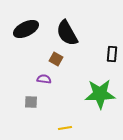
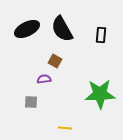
black ellipse: moved 1 px right
black semicircle: moved 5 px left, 4 px up
black rectangle: moved 11 px left, 19 px up
brown square: moved 1 px left, 2 px down
purple semicircle: rotated 16 degrees counterclockwise
yellow line: rotated 16 degrees clockwise
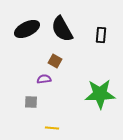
yellow line: moved 13 px left
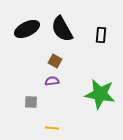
purple semicircle: moved 8 px right, 2 px down
green star: rotated 12 degrees clockwise
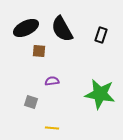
black ellipse: moved 1 px left, 1 px up
black rectangle: rotated 14 degrees clockwise
brown square: moved 16 px left, 10 px up; rotated 24 degrees counterclockwise
gray square: rotated 16 degrees clockwise
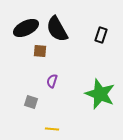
black semicircle: moved 5 px left
brown square: moved 1 px right
purple semicircle: rotated 64 degrees counterclockwise
green star: rotated 12 degrees clockwise
yellow line: moved 1 px down
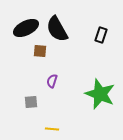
gray square: rotated 24 degrees counterclockwise
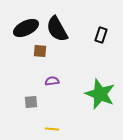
purple semicircle: rotated 64 degrees clockwise
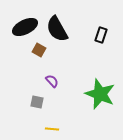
black ellipse: moved 1 px left, 1 px up
brown square: moved 1 px left, 1 px up; rotated 24 degrees clockwise
purple semicircle: rotated 56 degrees clockwise
gray square: moved 6 px right; rotated 16 degrees clockwise
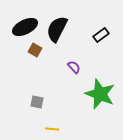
black semicircle: rotated 56 degrees clockwise
black rectangle: rotated 35 degrees clockwise
brown square: moved 4 px left
purple semicircle: moved 22 px right, 14 px up
